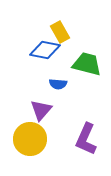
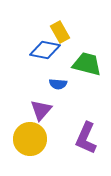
purple L-shape: moved 1 px up
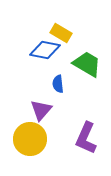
yellow rectangle: moved 1 px right, 1 px down; rotated 30 degrees counterclockwise
green trapezoid: rotated 16 degrees clockwise
blue semicircle: rotated 78 degrees clockwise
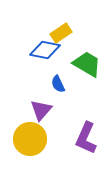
yellow rectangle: rotated 65 degrees counterclockwise
blue semicircle: rotated 18 degrees counterclockwise
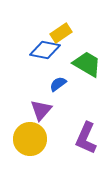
blue semicircle: rotated 78 degrees clockwise
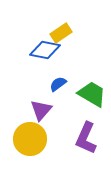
green trapezoid: moved 5 px right, 30 px down
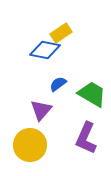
yellow circle: moved 6 px down
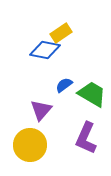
blue semicircle: moved 6 px right, 1 px down
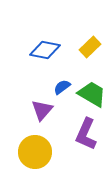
yellow rectangle: moved 29 px right, 14 px down; rotated 10 degrees counterclockwise
blue semicircle: moved 2 px left, 2 px down
purple triangle: moved 1 px right
purple L-shape: moved 4 px up
yellow circle: moved 5 px right, 7 px down
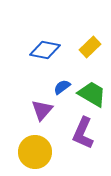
purple L-shape: moved 3 px left, 1 px up
